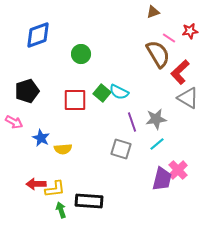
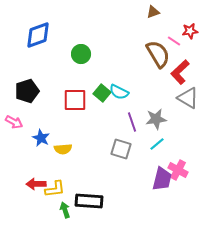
pink line: moved 5 px right, 3 px down
pink cross: rotated 18 degrees counterclockwise
green arrow: moved 4 px right
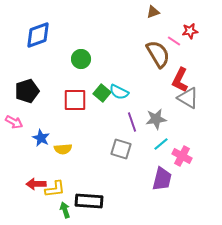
green circle: moved 5 px down
red L-shape: moved 8 px down; rotated 20 degrees counterclockwise
cyan line: moved 4 px right
pink cross: moved 4 px right, 14 px up
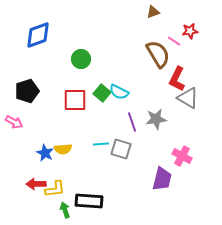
red L-shape: moved 3 px left, 1 px up
blue star: moved 4 px right, 15 px down
cyan line: moved 60 px left; rotated 35 degrees clockwise
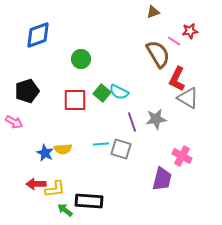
green arrow: rotated 35 degrees counterclockwise
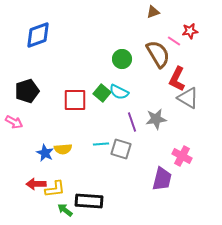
green circle: moved 41 px right
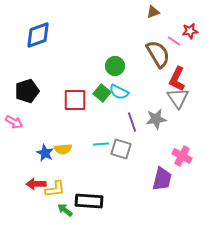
green circle: moved 7 px left, 7 px down
gray triangle: moved 10 px left; rotated 25 degrees clockwise
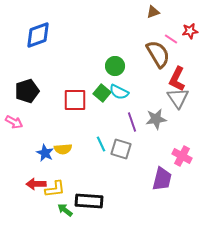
pink line: moved 3 px left, 2 px up
cyan line: rotated 70 degrees clockwise
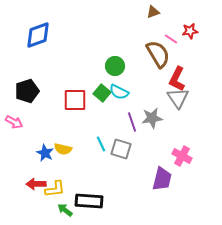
gray star: moved 4 px left, 1 px up
yellow semicircle: rotated 18 degrees clockwise
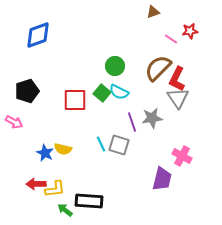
brown semicircle: moved 14 px down; rotated 104 degrees counterclockwise
gray square: moved 2 px left, 4 px up
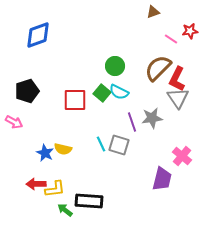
pink cross: rotated 12 degrees clockwise
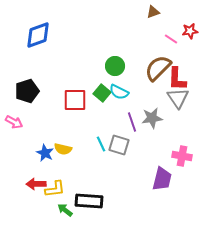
red L-shape: rotated 25 degrees counterclockwise
pink cross: rotated 30 degrees counterclockwise
